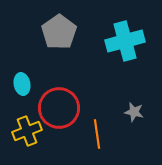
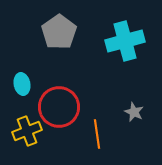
red circle: moved 1 px up
gray star: rotated 12 degrees clockwise
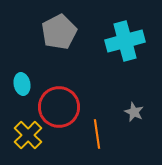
gray pentagon: rotated 8 degrees clockwise
yellow cross: moved 1 px right, 4 px down; rotated 24 degrees counterclockwise
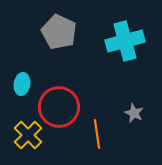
gray pentagon: rotated 20 degrees counterclockwise
cyan ellipse: rotated 20 degrees clockwise
gray star: moved 1 px down
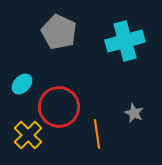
cyan ellipse: rotated 35 degrees clockwise
